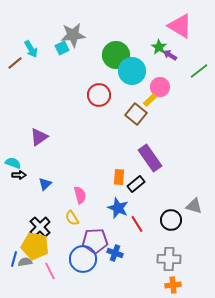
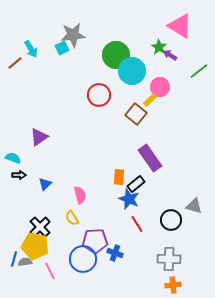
cyan semicircle: moved 5 px up
blue star: moved 11 px right, 9 px up
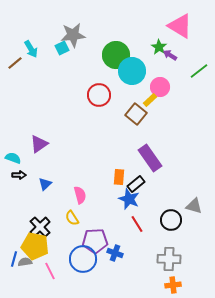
purple triangle: moved 7 px down
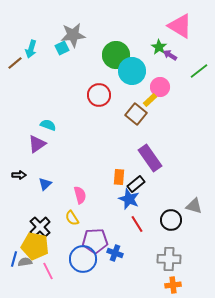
cyan arrow: rotated 48 degrees clockwise
purple triangle: moved 2 px left
cyan semicircle: moved 35 px right, 33 px up
pink line: moved 2 px left
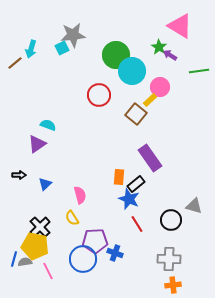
green line: rotated 30 degrees clockwise
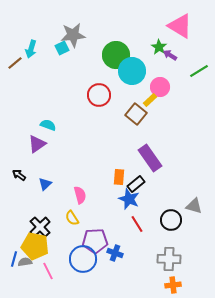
green line: rotated 24 degrees counterclockwise
black arrow: rotated 144 degrees counterclockwise
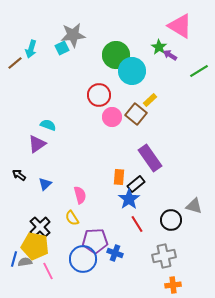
pink circle: moved 48 px left, 30 px down
blue star: rotated 15 degrees clockwise
gray cross: moved 5 px left, 3 px up; rotated 15 degrees counterclockwise
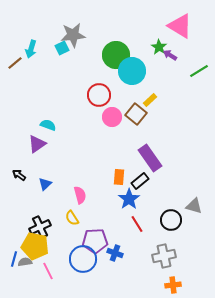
black rectangle: moved 4 px right, 3 px up
black cross: rotated 20 degrees clockwise
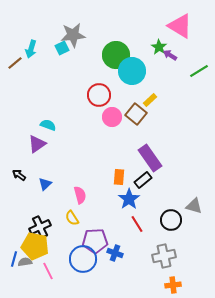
black rectangle: moved 3 px right, 1 px up
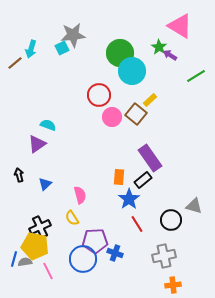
green circle: moved 4 px right, 2 px up
green line: moved 3 px left, 5 px down
black arrow: rotated 40 degrees clockwise
